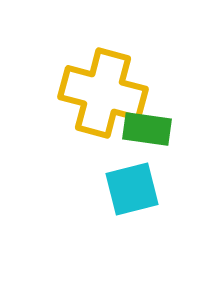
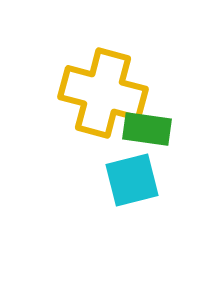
cyan square: moved 9 px up
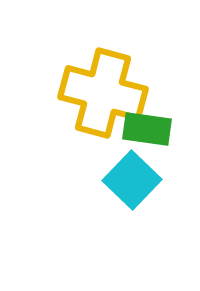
cyan square: rotated 32 degrees counterclockwise
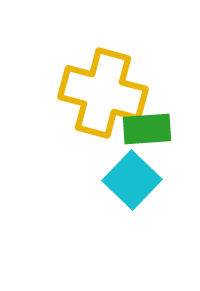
green rectangle: rotated 12 degrees counterclockwise
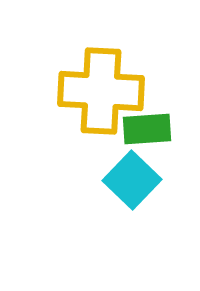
yellow cross: moved 2 px left, 2 px up; rotated 12 degrees counterclockwise
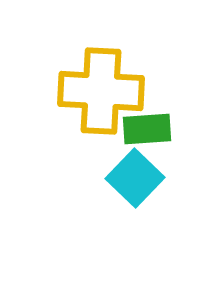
cyan square: moved 3 px right, 2 px up
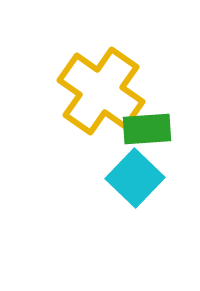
yellow cross: rotated 32 degrees clockwise
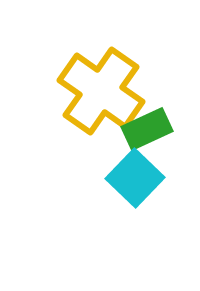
green rectangle: rotated 21 degrees counterclockwise
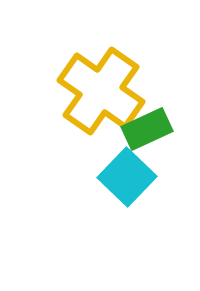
cyan square: moved 8 px left, 1 px up
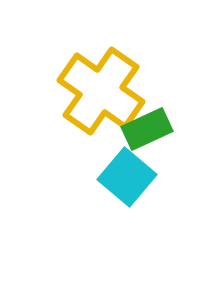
cyan square: rotated 4 degrees counterclockwise
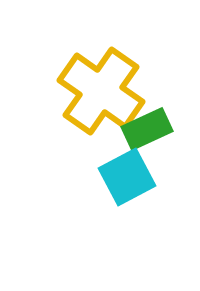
cyan square: rotated 22 degrees clockwise
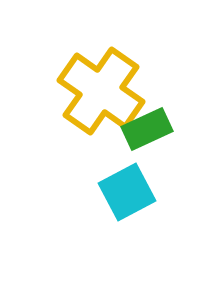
cyan square: moved 15 px down
